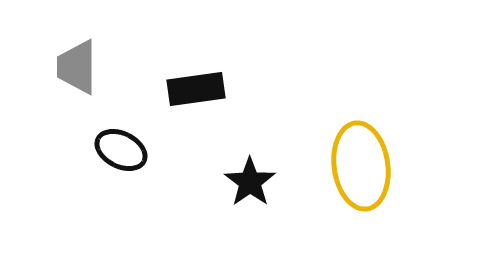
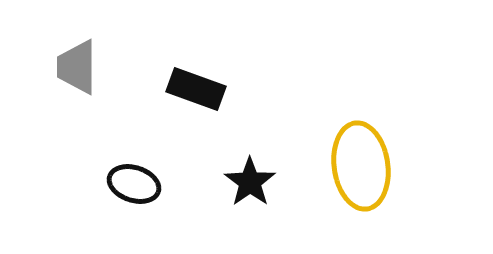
black rectangle: rotated 28 degrees clockwise
black ellipse: moved 13 px right, 34 px down; rotated 9 degrees counterclockwise
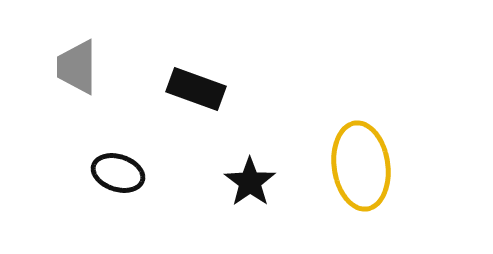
black ellipse: moved 16 px left, 11 px up
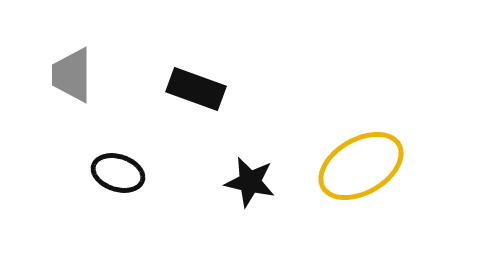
gray trapezoid: moved 5 px left, 8 px down
yellow ellipse: rotated 68 degrees clockwise
black star: rotated 24 degrees counterclockwise
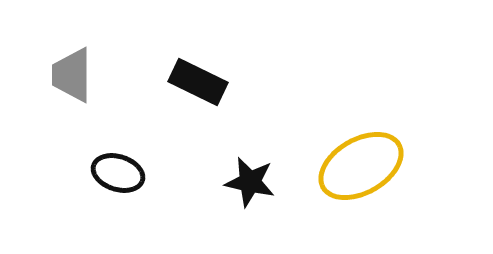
black rectangle: moved 2 px right, 7 px up; rotated 6 degrees clockwise
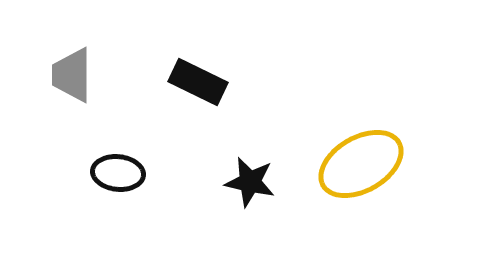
yellow ellipse: moved 2 px up
black ellipse: rotated 12 degrees counterclockwise
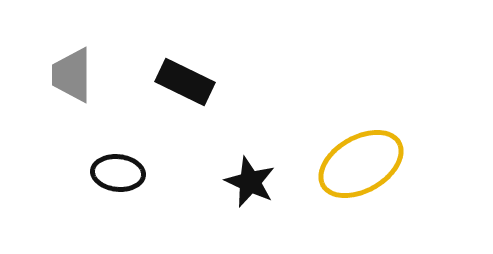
black rectangle: moved 13 px left
black star: rotated 12 degrees clockwise
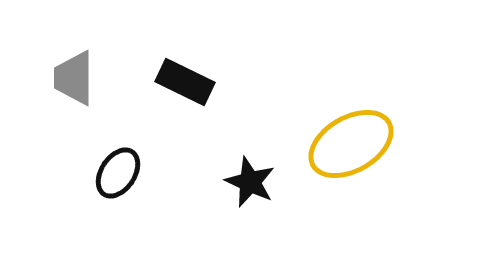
gray trapezoid: moved 2 px right, 3 px down
yellow ellipse: moved 10 px left, 20 px up
black ellipse: rotated 63 degrees counterclockwise
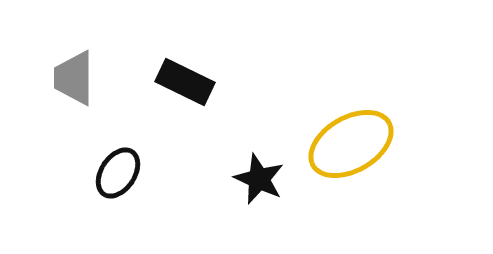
black star: moved 9 px right, 3 px up
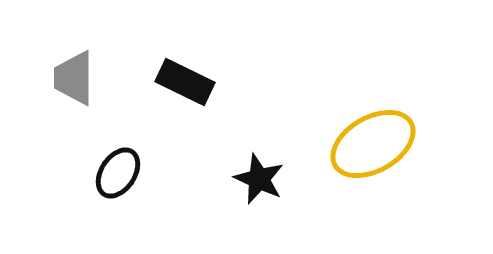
yellow ellipse: moved 22 px right
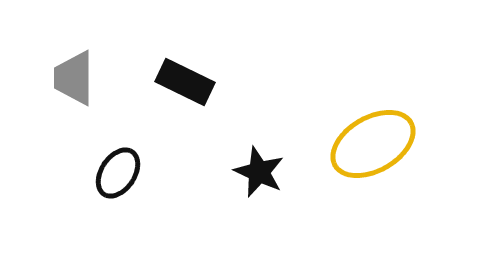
black star: moved 7 px up
